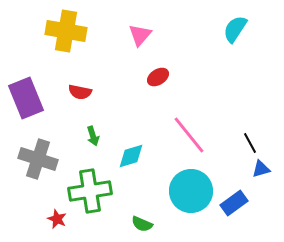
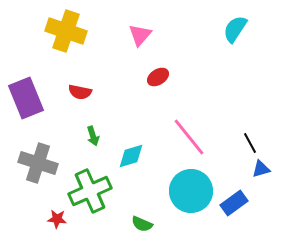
yellow cross: rotated 9 degrees clockwise
pink line: moved 2 px down
gray cross: moved 4 px down
green cross: rotated 15 degrees counterclockwise
red star: rotated 18 degrees counterclockwise
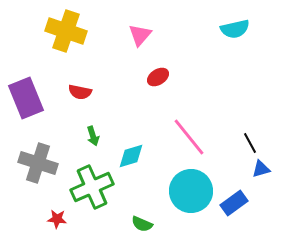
cyan semicircle: rotated 136 degrees counterclockwise
green cross: moved 2 px right, 4 px up
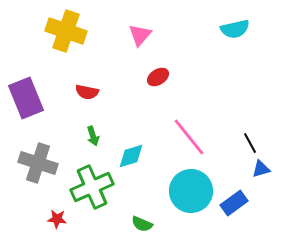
red semicircle: moved 7 px right
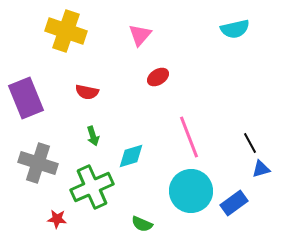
pink line: rotated 18 degrees clockwise
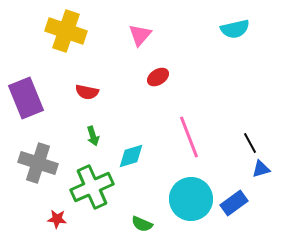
cyan circle: moved 8 px down
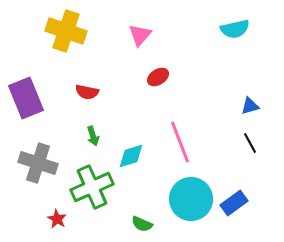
pink line: moved 9 px left, 5 px down
blue triangle: moved 11 px left, 63 px up
red star: rotated 24 degrees clockwise
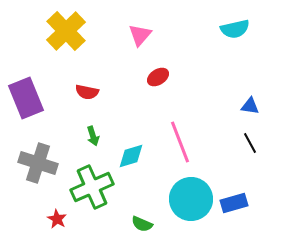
yellow cross: rotated 27 degrees clockwise
blue triangle: rotated 24 degrees clockwise
blue rectangle: rotated 20 degrees clockwise
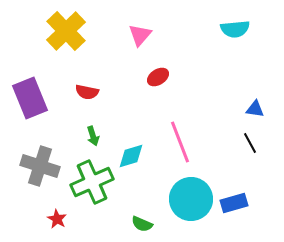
cyan semicircle: rotated 8 degrees clockwise
purple rectangle: moved 4 px right
blue triangle: moved 5 px right, 3 px down
gray cross: moved 2 px right, 3 px down
green cross: moved 5 px up
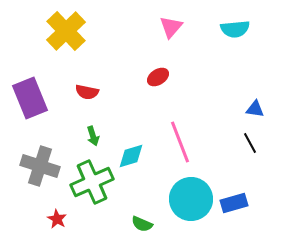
pink triangle: moved 31 px right, 8 px up
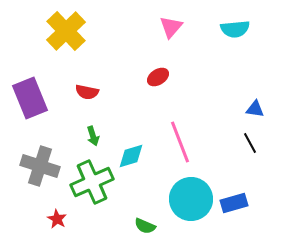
green semicircle: moved 3 px right, 2 px down
